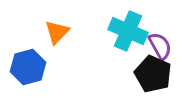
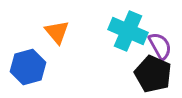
orange triangle: rotated 24 degrees counterclockwise
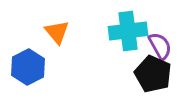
cyan cross: rotated 30 degrees counterclockwise
blue hexagon: rotated 12 degrees counterclockwise
